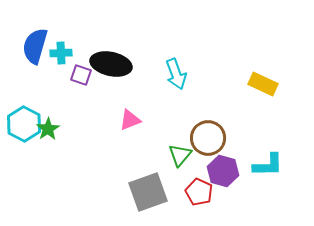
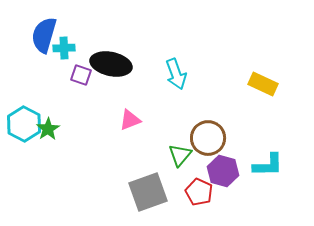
blue semicircle: moved 9 px right, 11 px up
cyan cross: moved 3 px right, 5 px up
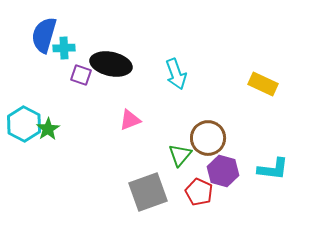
cyan L-shape: moved 5 px right, 4 px down; rotated 8 degrees clockwise
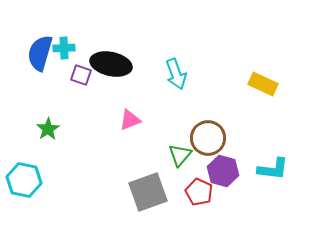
blue semicircle: moved 4 px left, 18 px down
cyan hexagon: moved 56 px down; rotated 16 degrees counterclockwise
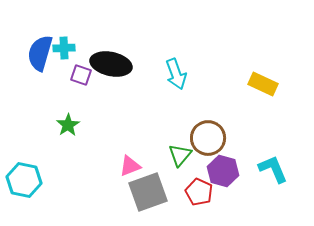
pink triangle: moved 46 px down
green star: moved 20 px right, 4 px up
cyan L-shape: rotated 120 degrees counterclockwise
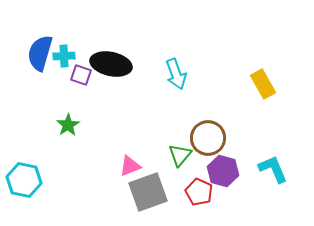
cyan cross: moved 8 px down
yellow rectangle: rotated 36 degrees clockwise
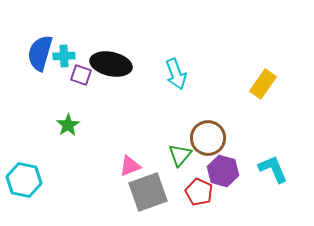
yellow rectangle: rotated 64 degrees clockwise
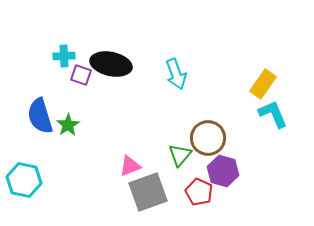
blue semicircle: moved 63 px down; rotated 33 degrees counterclockwise
cyan L-shape: moved 55 px up
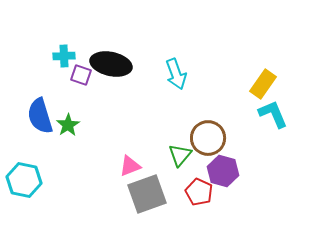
gray square: moved 1 px left, 2 px down
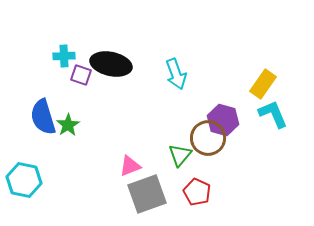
blue semicircle: moved 3 px right, 1 px down
purple hexagon: moved 51 px up
red pentagon: moved 2 px left
